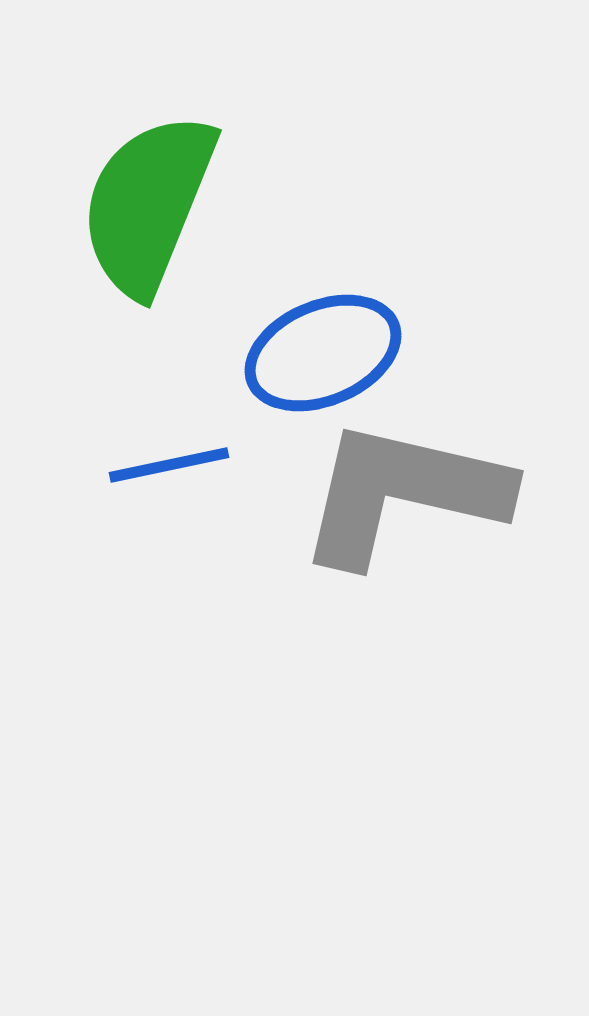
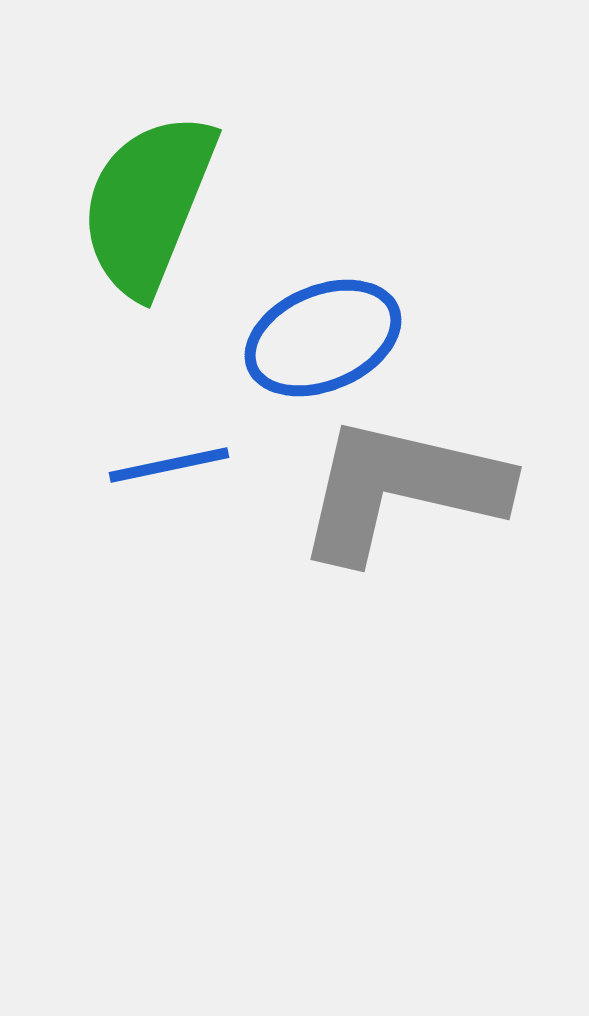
blue ellipse: moved 15 px up
gray L-shape: moved 2 px left, 4 px up
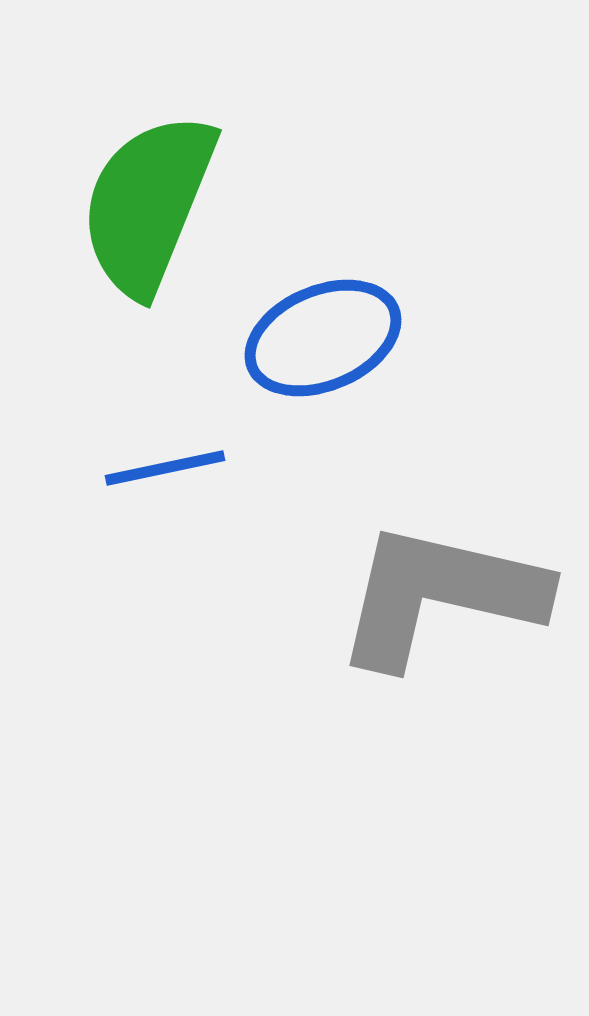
blue line: moved 4 px left, 3 px down
gray L-shape: moved 39 px right, 106 px down
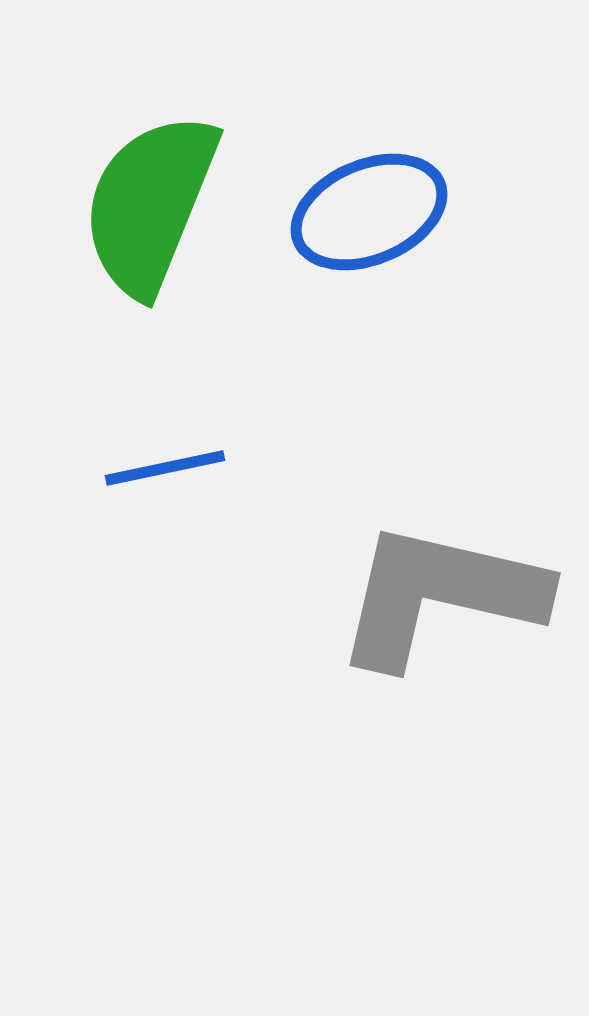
green semicircle: moved 2 px right
blue ellipse: moved 46 px right, 126 px up
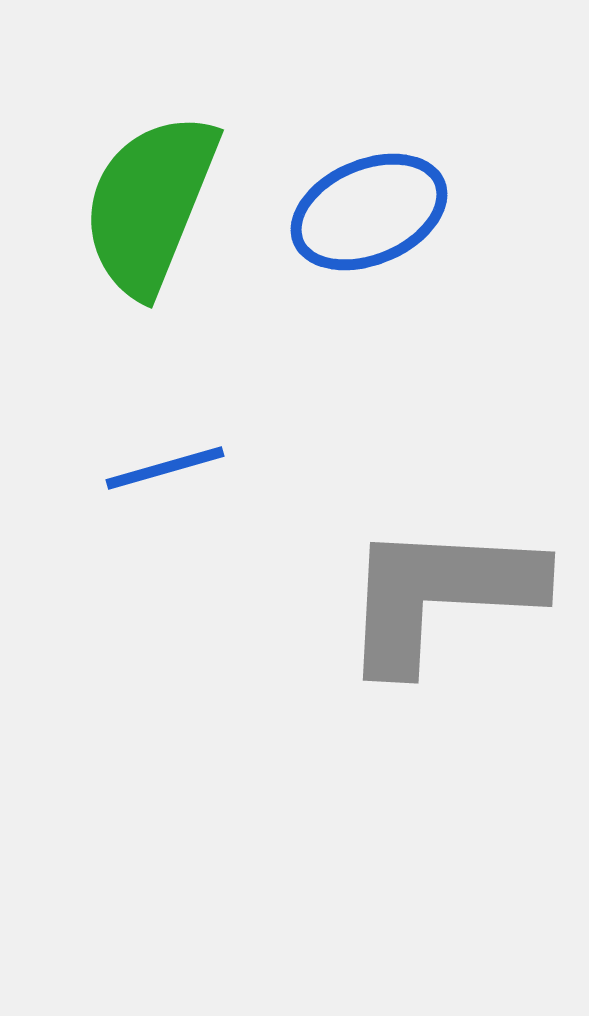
blue line: rotated 4 degrees counterclockwise
gray L-shape: rotated 10 degrees counterclockwise
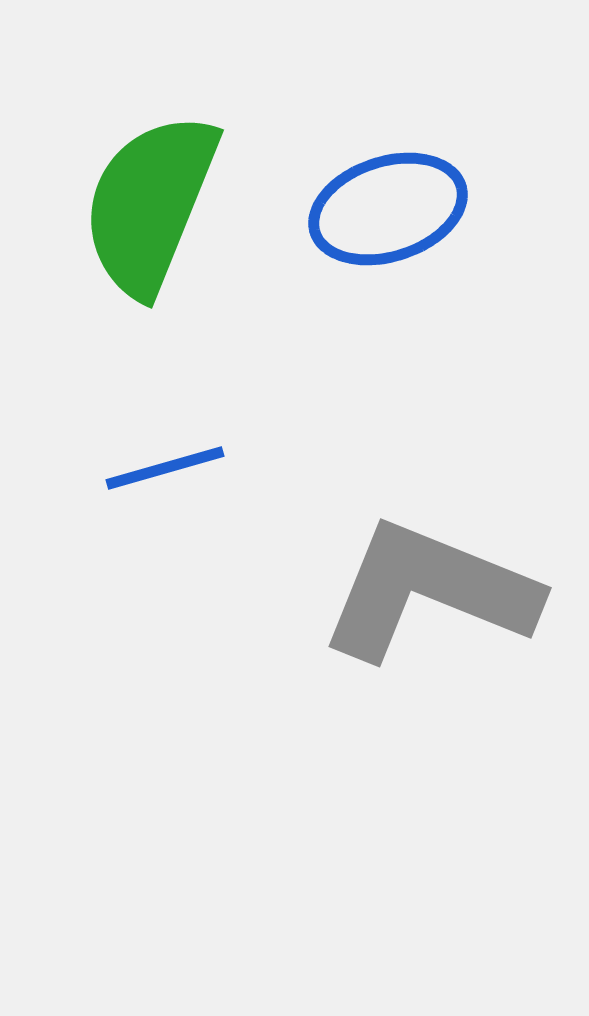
blue ellipse: moved 19 px right, 3 px up; rotated 5 degrees clockwise
gray L-shape: moved 11 px left, 4 px up; rotated 19 degrees clockwise
